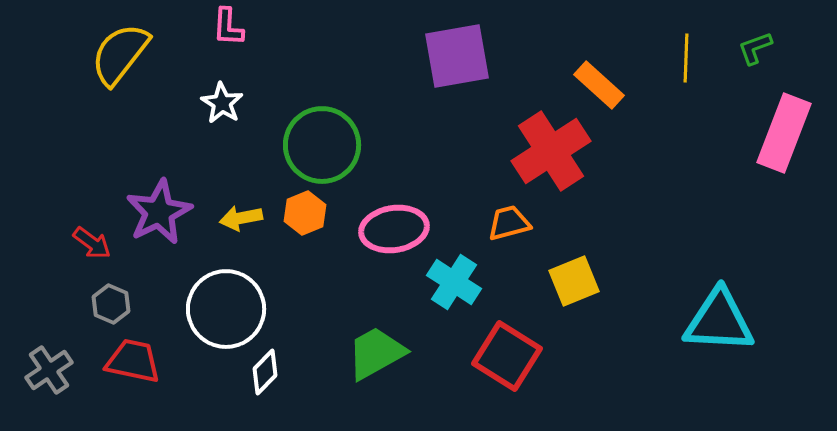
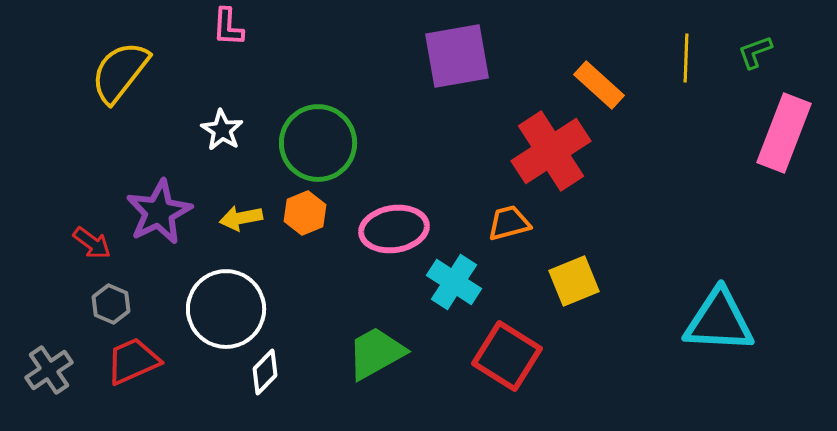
green L-shape: moved 4 px down
yellow semicircle: moved 18 px down
white star: moved 27 px down
green circle: moved 4 px left, 2 px up
red trapezoid: rotated 36 degrees counterclockwise
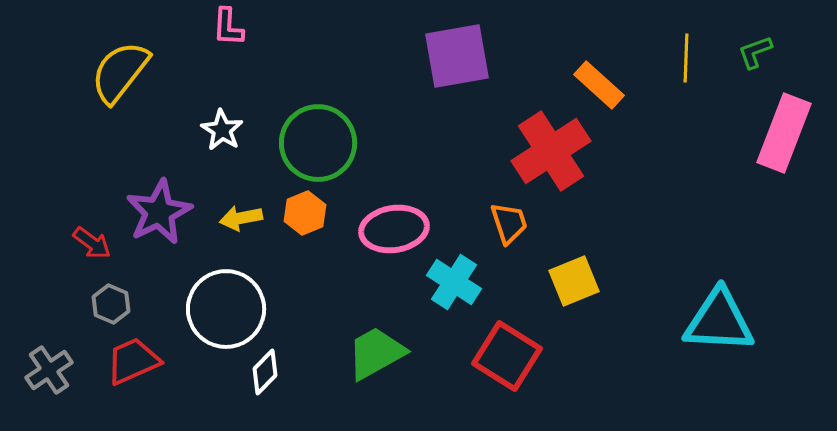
orange trapezoid: rotated 87 degrees clockwise
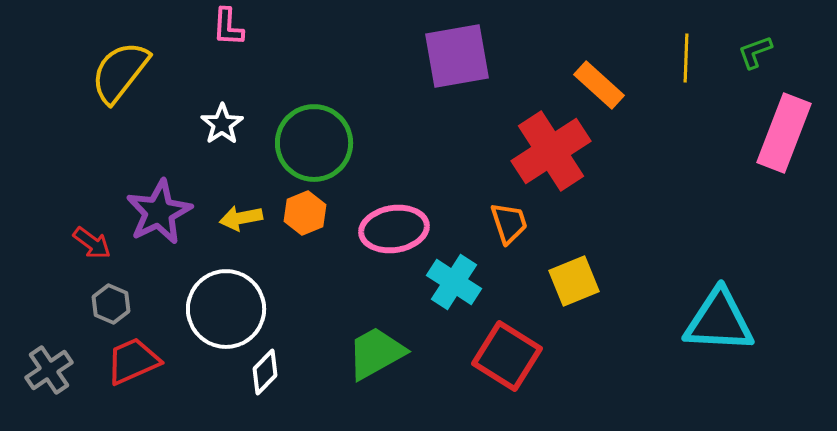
white star: moved 6 px up; rotated 6 degrees clockwise
green circle: moved 4 px left
